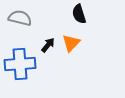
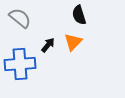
black semicircle: moved 1 px down
gray semicircle: rotated 25 degrees clockwise
orange triangle: moved 2 px right, 1 px up
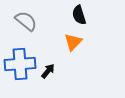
gray semicircle: moved 6 px right, 3 px down
black arrow: moved 26 px down
